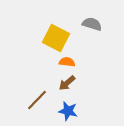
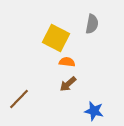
gray semicircle: rotated 84 degrees clockwise
brown arrow: moved 1 px right, 1 px down
brown line: moved 18 px left, 1 px up
blue star: moved 26 px right
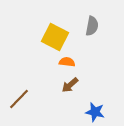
gray semicircle: moved 2 px down
yellow square: moved 1 px left, 1 px up
brown arrow: moved 2 px right, 1 px down
blue star: moved 1 px right, 1 px down
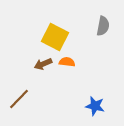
gray semicircle: moved 11 px right
brown arrow: moved 27 px left, 21 px up; rotated 18 degrees clockwise
blue star: moved 6 px up
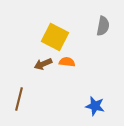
brown line: rotated 30 degrees counterclockwise
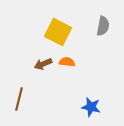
yellow square: moved 3 px right, 5 px up
blue star: moved 4 px left, 1 px down
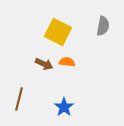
brown arrow: moved 1 px right; rotated 132 degrees counterclockwise
blue star: moved 27 px left; rotated 24 degrees clockwise
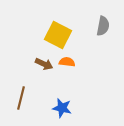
yellow square: moved 3 px down
brown line: moved 2 px right, 1 px up
blue star: moved 2 px left, 1 px down; rotated 24 degrees counterclockwise
